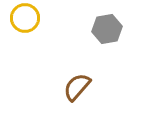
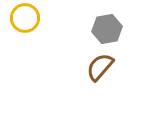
brown semicircle: moved 23 px right, 20 px up
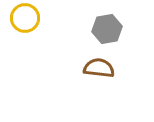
brown semicircle: moved 1 px left, 1 px down; rotated 56 degrees clockwise
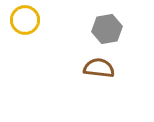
yellow circle: moved 2 px down
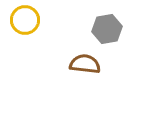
brown semicircle: moved 14 px left, 4 px up
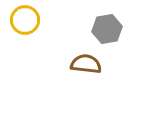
brown semicircle: moved 1 px right
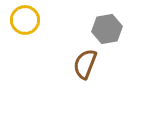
brown semicircle: moved 1 px left; rotated 76 degrees counterclockwise
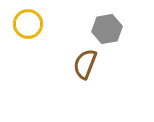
yellow circle: moved 3 px right, 4 px down
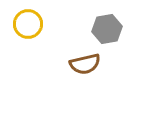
brown semicircle: rotated 124 degrees counterclockwise
